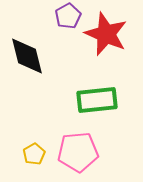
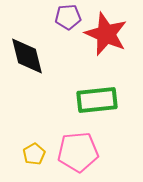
purple pentagon: moved 1 px down; rotated 25 degrees clockwise
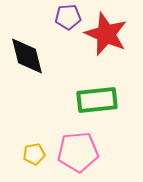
yellow pentagon: rotated 20 degrees clockwise
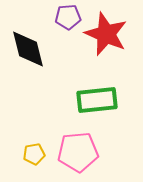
black diamond: moved 1 px right, 7 px up
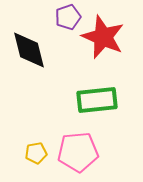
purple pentagon: rotated 15 degrees counterclockwise
red star: moved 3 px left, 3 px down
black diamond: moved 1 px right, 1 px down
yellow pentagon: moved 2 px right, 1 px up
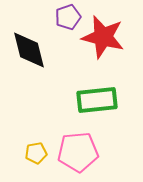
red star: rotated 9 degrees counterclockwise
